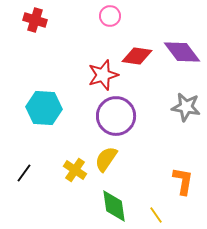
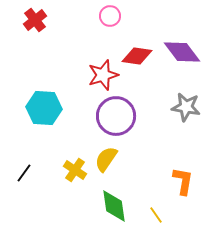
red cross: rotated 35 degrees clockwise
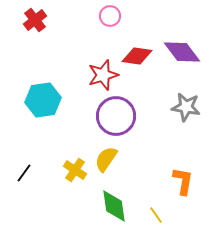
cyan hexagon: moved 1 px left, 8 px up; rotated 12 degrees counterclockwise
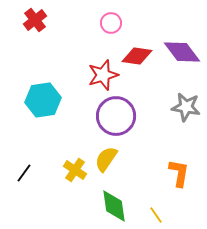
pink circle: moved 1 px right, 7 px down
orange L-shape: moved 4 px left, 8 px up
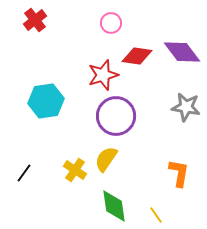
cyan hexagon: moved 3 px right, 1 px down
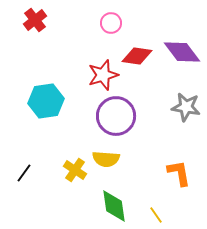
yellow semicircle: rotated 120 degrees counterclockwise
orange L-shape: rotated 20 degrees counterclockwise
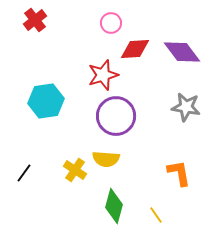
red diamond: moved 2 px left, 7 px up; rotated 12 degrees counterclockwise
green diamond: rotated 24 degrees clockwise
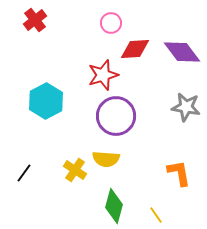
cyan hexagon: rotated 20 degrees counterclockwise
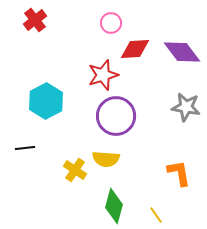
black line: moved 1 px right, 25 px up; rotated 48 degrees clockwise
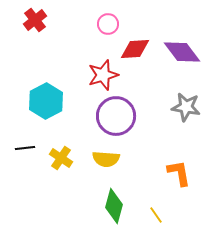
pink circle: moved 3 px left, 1 px down
yellow cross: moved 14 px left, 12 px up
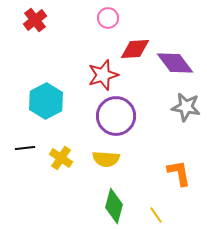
pink circle: moved 6 px up
purple diamond: moved 7 px left, 11 px down
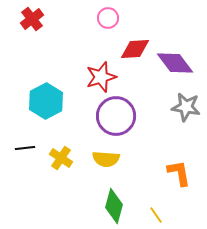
red cross: moved 3 px left, 1 px up
red star: moved 2 px left, 2 px down
